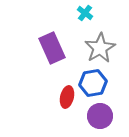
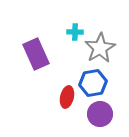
cyan cross: moved 10 px left, 19 px down; rotated 35 degrees counterclockwise
purple rectangle: moved 16 px left, 6 px down
purple circle: moved 2 px up
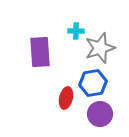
cyan cross: moved 1 px right, 1 px up
gray star: rotated 12 degrees clockwise
purple rectangle: moved 4 px right, 2 px up; rotated 20 degrees clockwise
red ellipse: moved 1 px left, 1 px down
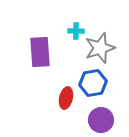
purple circle: moved 1 px right, 6 px down
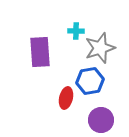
blue hexagon: moved 3 px left, 2 px up
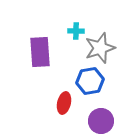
red ellipse: moved 2 px left, 5 px down
purple circle: moved 1 px down
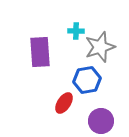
gray star: moved 1 px up
blue hexagon: moved 3 px left, 1 px up
red ellipse: rotated 20 degrees clockwise
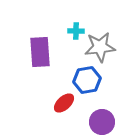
gray star: rotated 12 degrees clockwise
red ellipse: rotated 15 degrees clockwise
purple circle: moved 1 px right, 1 px down
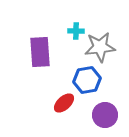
purple circle: moved 3 px right, 7 px up
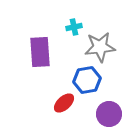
cyan cross: moved 2 px left, 4 px up; rotated 14 degrees counterclockwise
purple circle: moved 4 px right, 1 px up
